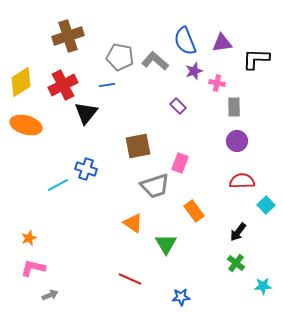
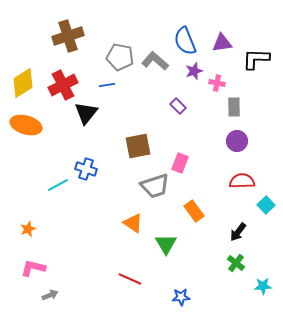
yellow diamond: moved 2 px right, 1 px down
orange star: moved 1 px left, 9 px up
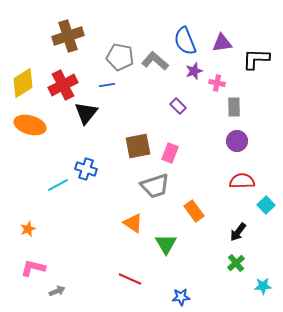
orange ellipse: moved 4 px right
pink rectangle: moved 10 px left, 10 px up
green cross: rotated 12 degrees clockwise
gray arrow: moved 7 px right, 4 px up
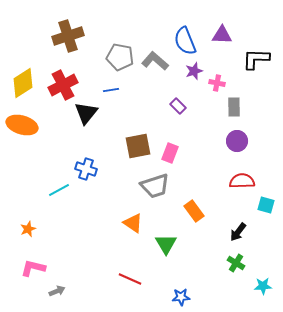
purple triangle: moved 8 px up; rotated 10 degrees clockwise
blue line: moved 4 px right, 5 px down
orange ellipse: moved 8 px left
cyan line: moved 1 px right, 5 px down
cyan square: rotated 30 degrees counterclockwise
green cross: rotated 18 degrees counterclockwise
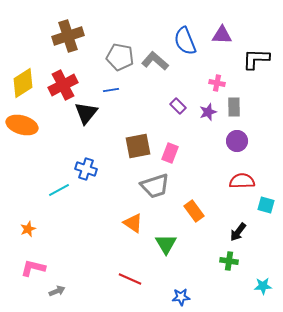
purple star: moved 14 px right, 41 px down
green cross: moved 7 px left, 2 px up; rotated 24 degrees counterclockwise
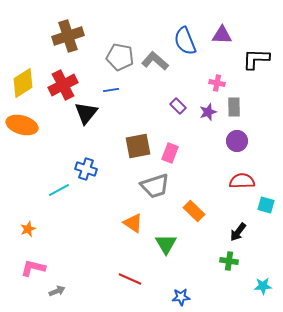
orange rectangle: rotated 10 degrees counterclockwise
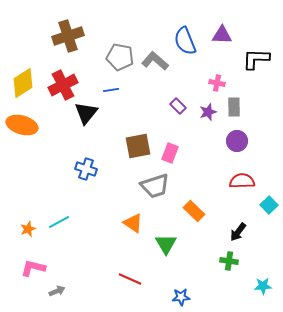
cyan line: moved 32 px down
cyan square: moved 3 px right; rotated 30 degrees clockwise
